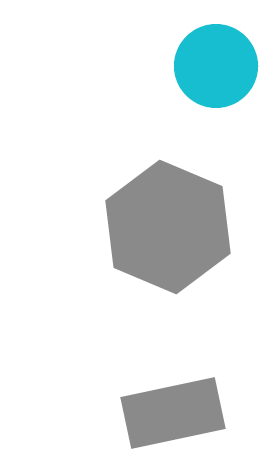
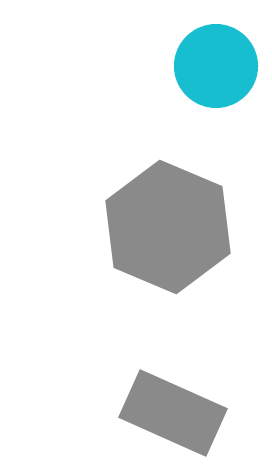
gray rectangle: rotated 36 degrees clockwise
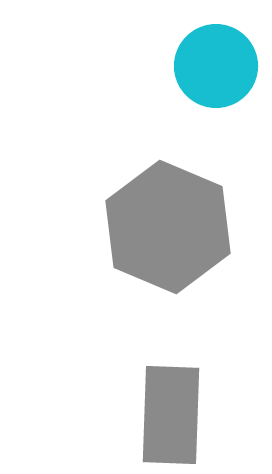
gray rectangle: moved 2 px left, 2 px down; rotated 68 degrees clockwise
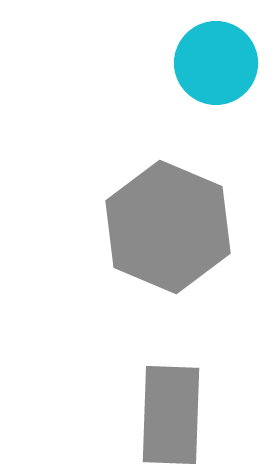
cyan circle: moved 3 px up
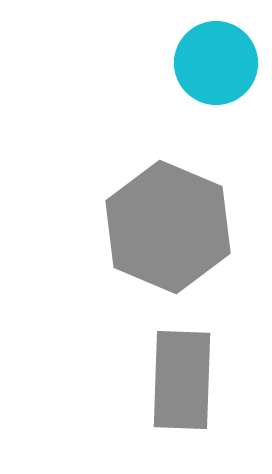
gray rectangle: moved 11 px right, 35 px up
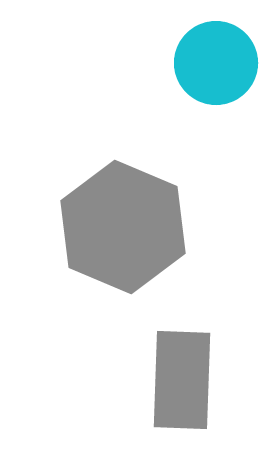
gray hexagon: moved 45 px left
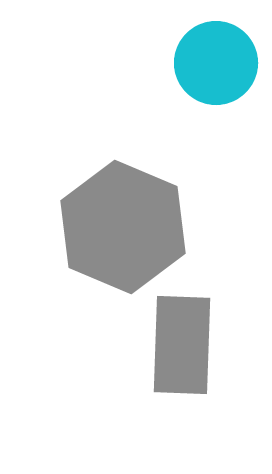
gray rectangle: moved 35 px up
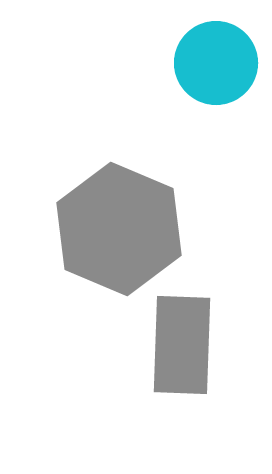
gray hexagon: moved 4 px left, 2 px down
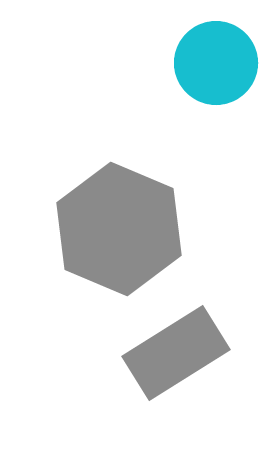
gray rectangle: moved 6 px left, 8 px down; rotated 56 degrees clockwise
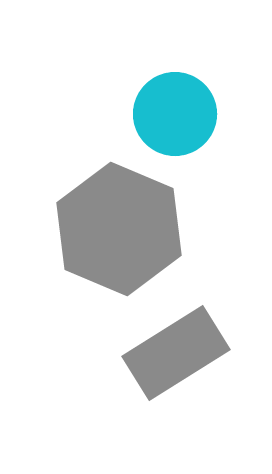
cyan circle: moved 41 px left, 51 px down
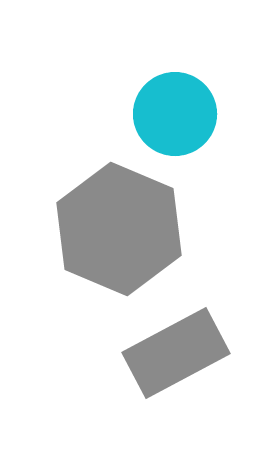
gray rectangle: rotated 4 degrees clockwise
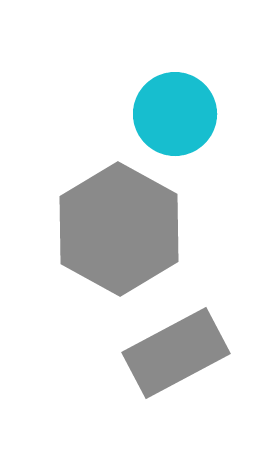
gray hexagon: rotated 6 degrees clockwise
